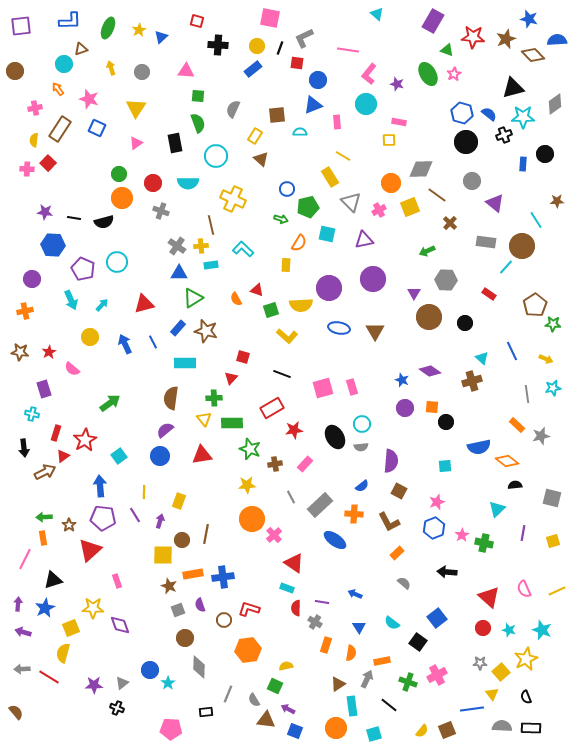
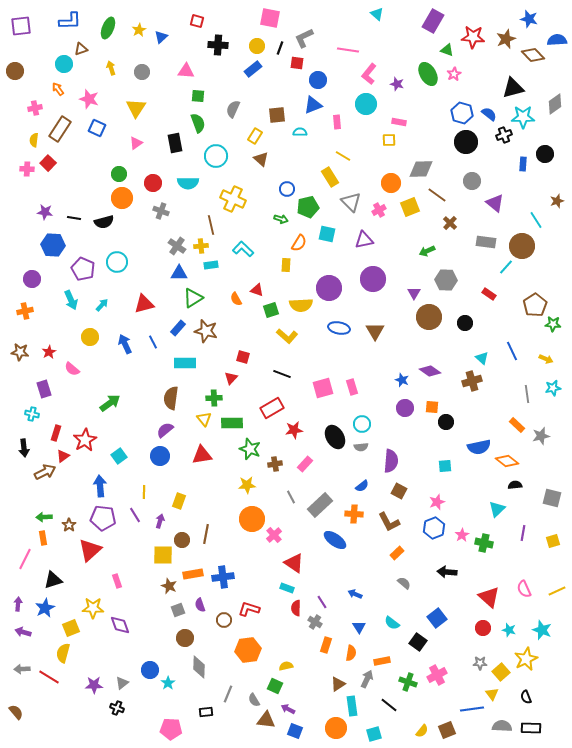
brown star at (557, 201): rotated 16 degrees counterclockwise
purple line at (322, 602): rotated 48 degrees clockwise
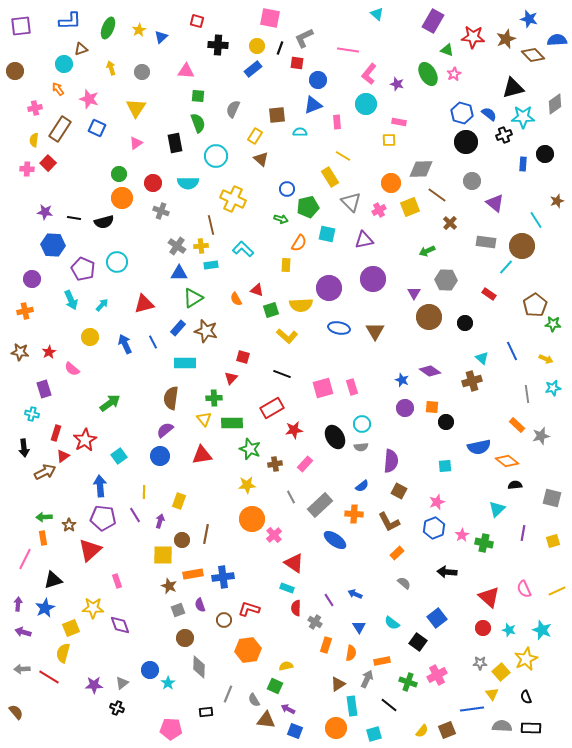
purple line at (322, 602): moved 7 px right, 2 px up
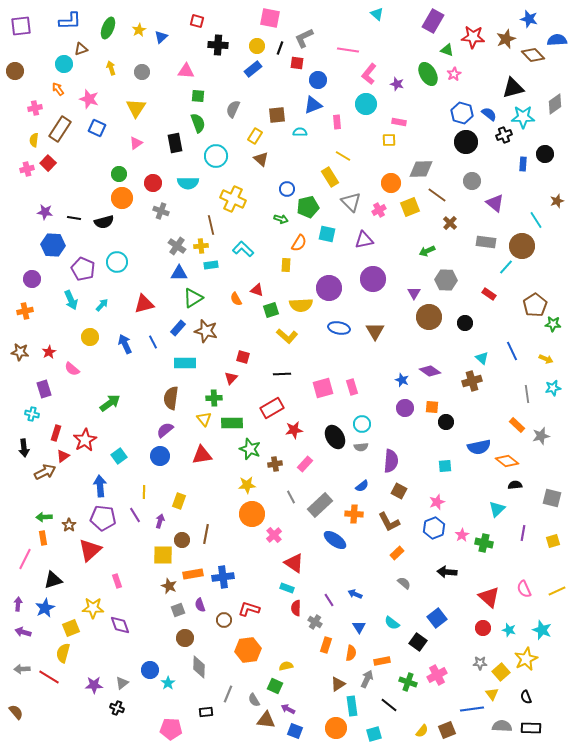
pink cross at (27, 169): rotated 16 degrees counterclockwise
black line at (282, 374): rotated 24 degrees counterclockwise
orange circle at (252, 519): moved 5 px up
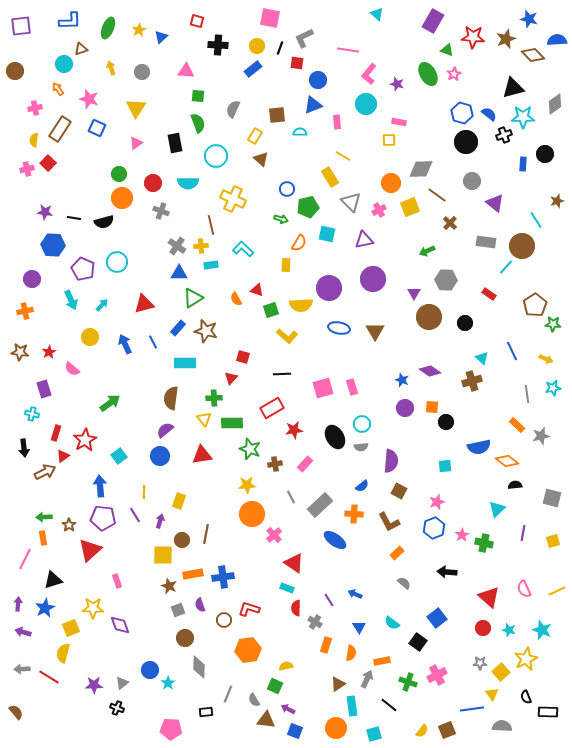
black rectangle at (531, 728): moved 17 px right, 16 px up
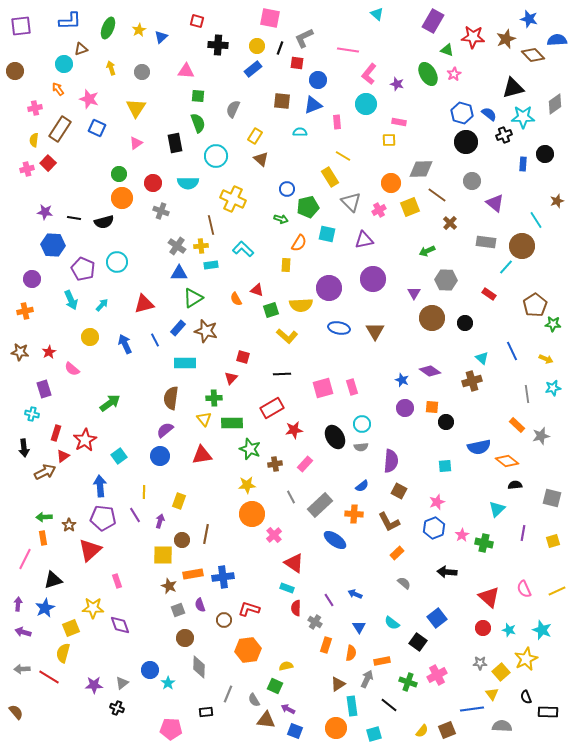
brown square at (277, 115): moved 5 px right, 14 px up; rotated 12 degrees clockwise
brown circle at (429, 317): moved 3 px right, 1 px down
blue line at (153, 342): moved 2 px right, 2 px up
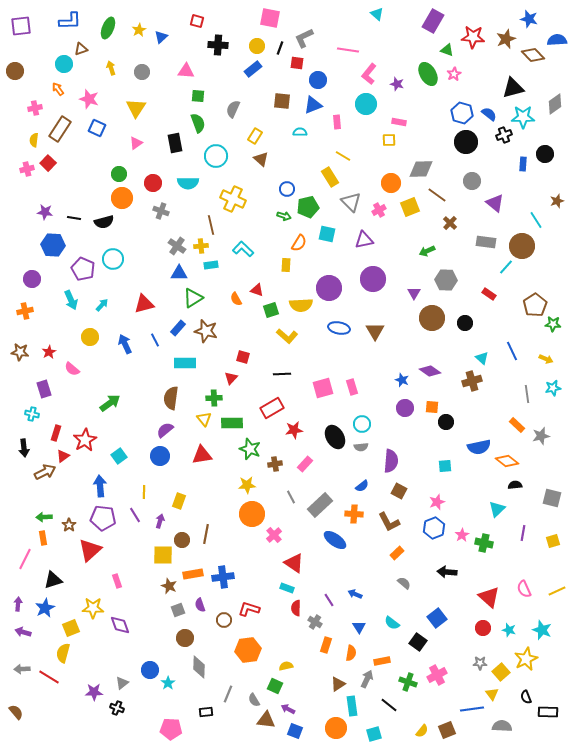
green arrow at (281, 219): moved 3 px right, 3 px up
cyan circle at (117, 262): moved 4 px left, 3 px up
purple star at (94, 685): moved 7 px down
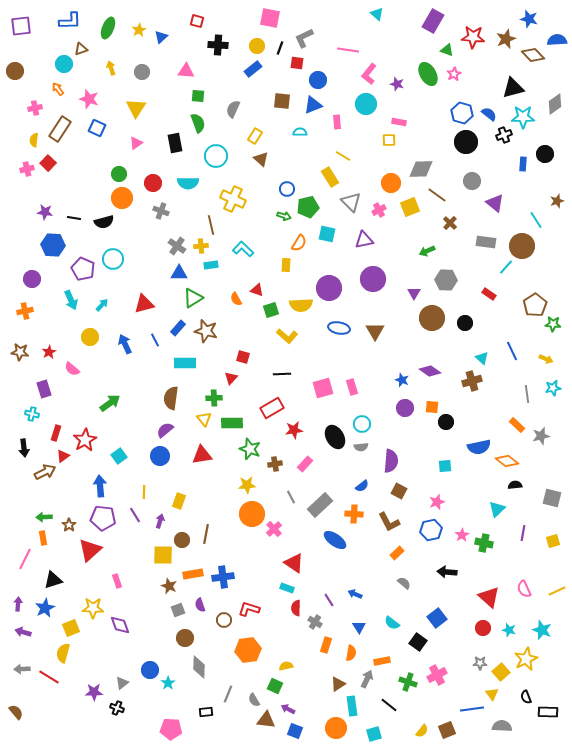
blue hexagon at (434, 528): moved 3 px left, 2 px down; rotated 10 degrees clockwise
pink cross at (274, 535): moved 6 px up
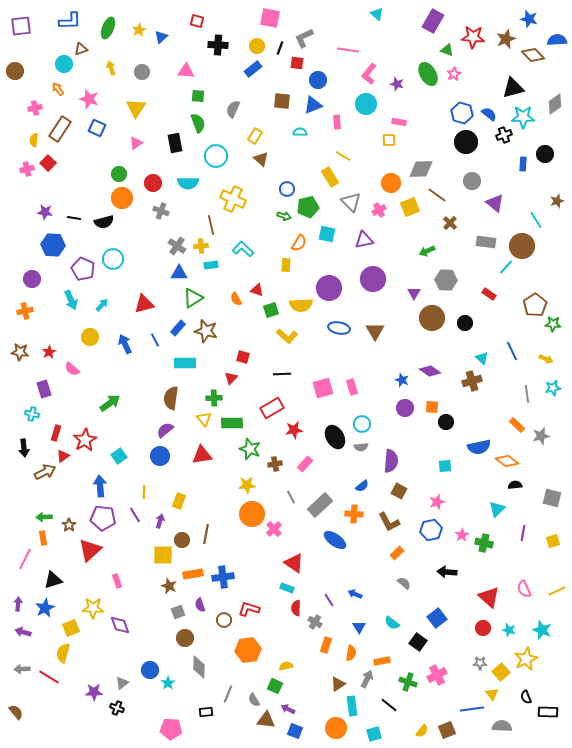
gray square at (178, 610): moved 2 px down
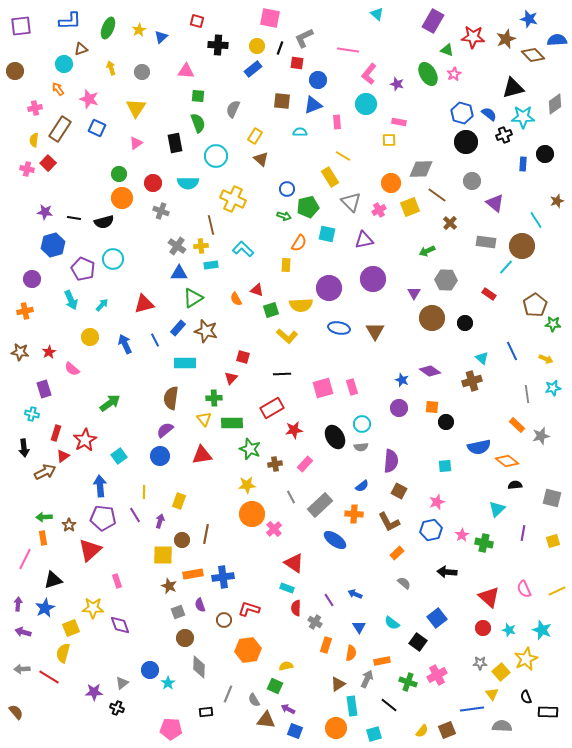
pink cross at (27, 169): rotated 24 degrees clockwise
blue hexagon at (53, 245): rotated 20 degrees counterclockwise
purple circle at (405, 408): moved 6 px left
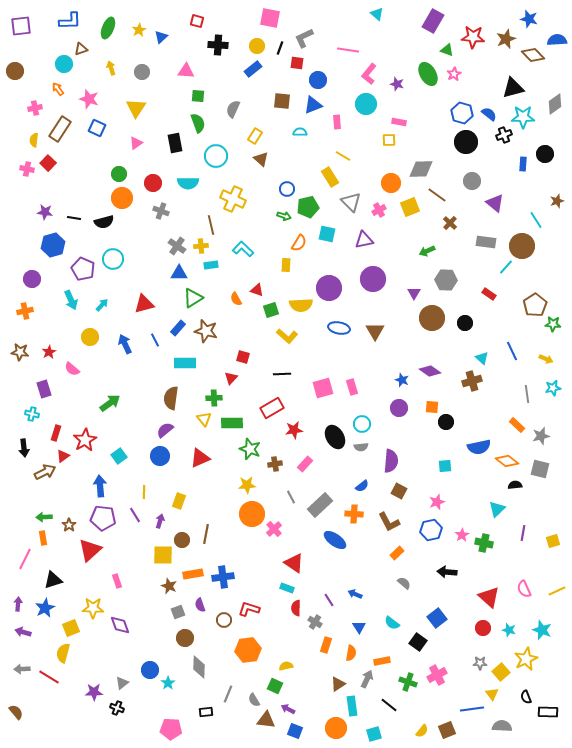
red triangle at (202, 455): moved 2 px left, 3 px down; rotated 15 degrees counterclockwise
gray square at (552, 498): moved 12 px left, 29 px up
